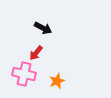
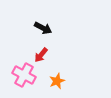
red arrow: moved 5 px right, 2 px down
pink cross: moved 1 px down; rotated 15 degrees clockwise
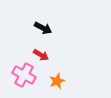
red arrow: rotated 98 degrees counterclockwise
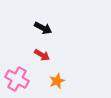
red arrow: moved 1 px right
pink cross: moved 7 px left, 4 px down
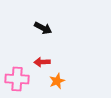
red arrow: moved 7 px down; rotated 147 degrees clockwise
pink cross: rotated 25 degrees counterclockwise
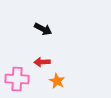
black arrow: moved 1 px down
orange star: rotated 21 degrees counterclockwise
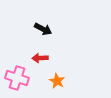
red arrow: moved 2 px left, 4 px up
pink cross: moved 1 px up; rotated 15 degrees clockwise
